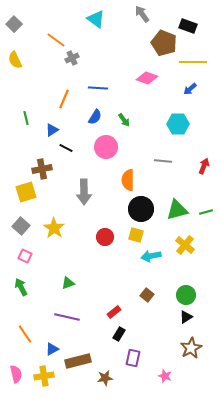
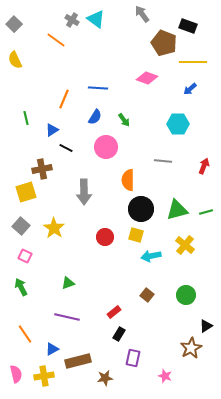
gray cross at (72, 58): moved 38 px up; rotated 32 degrees counterclockwise
black triangle at (186, 317): moved 20 px right, 9 px down
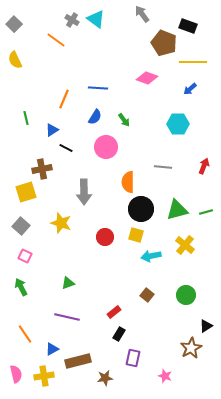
gray line at (163, 161): moved 6 px down
orange semicircle at (128, 180): moved 2 px down
yellow star at (54, 228): moved 7 px right, 5 px up; rotated 15 degrees counterclockwise
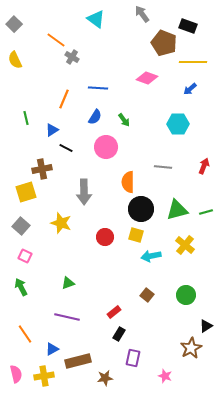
gray cross at (72, 20): moved 37 px down
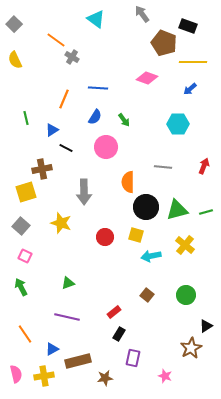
black circle at (141, 209): moved 5 px right, 2 px up
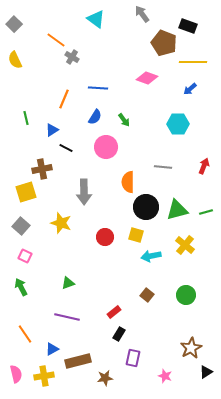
black triangle at (206, 326): moved 46 px down
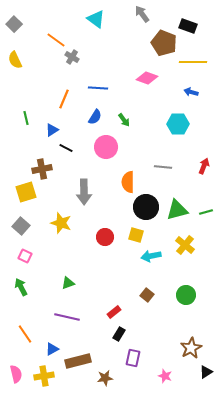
blue arrow at (190, 89): moved 1 px right, 3 px down; rotated 56 degrees clockwise
